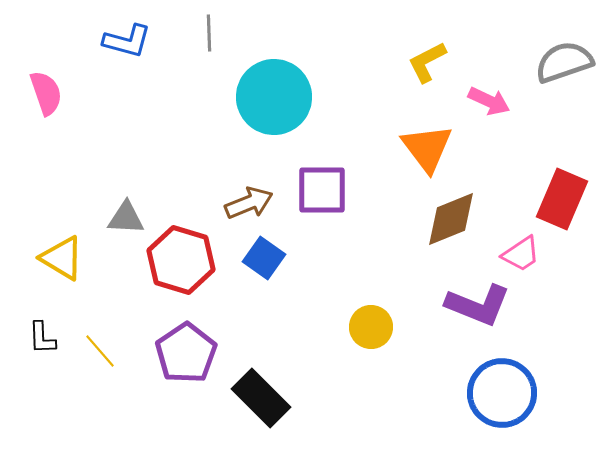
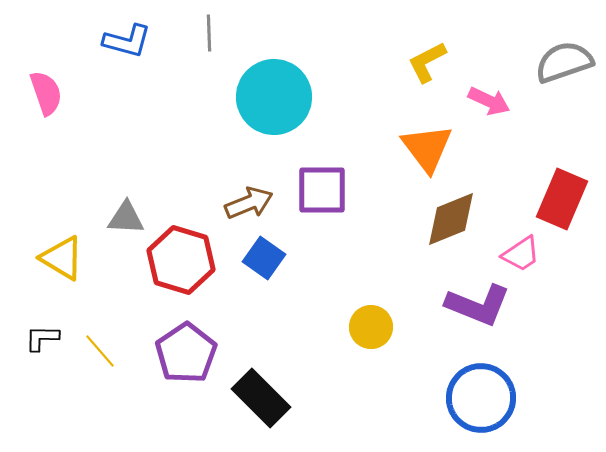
black L-shape: rotated 93 degrees clockwise
blue circle: moved 21 px left, 5 px down
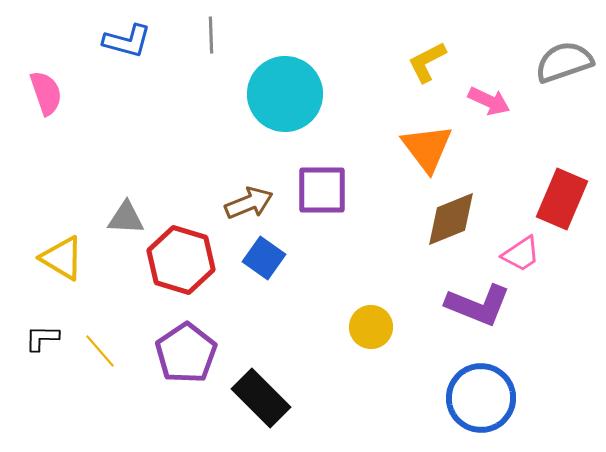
gray line: moved 2 px right, 2 px down
cyan circle: moved 11 px right, 3 px up
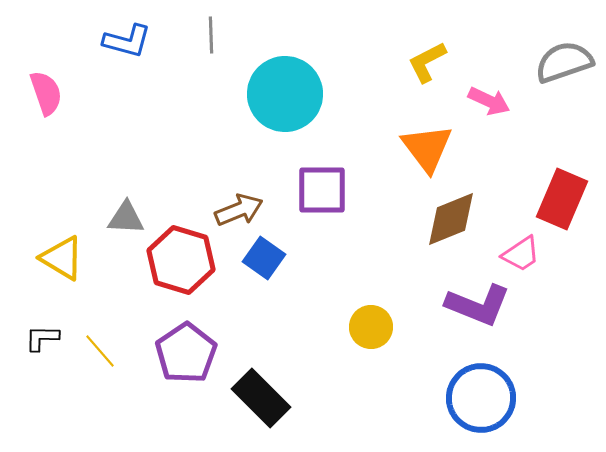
brown arrow: moved 10 px left, 7 px down
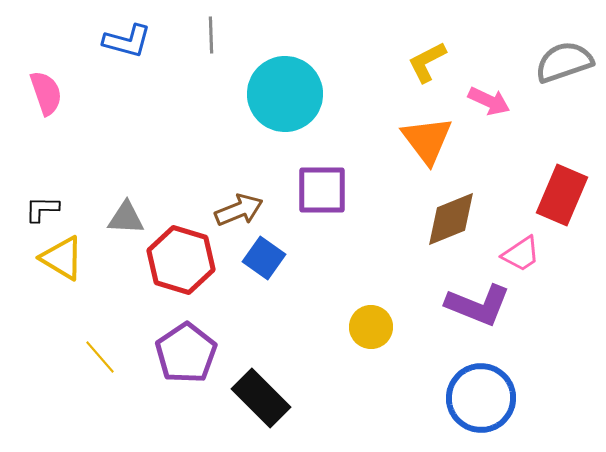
orange triangle: moved 8 px up
red rectangle: moved 4 px up
black L-shape: moved 129 px up
yellow line: moved 6 px down
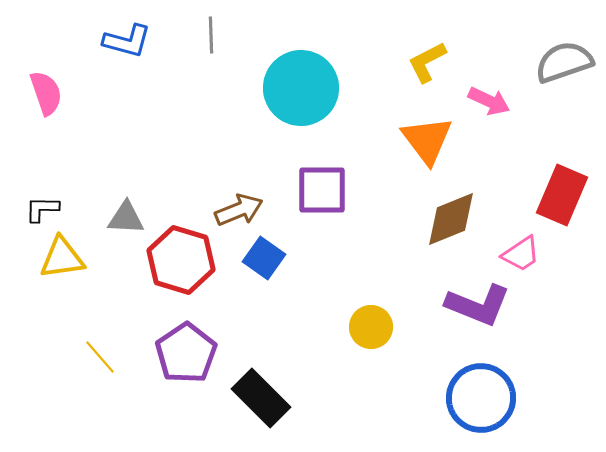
cyan circle: moved 16 px right, 6 px up
yellow triangle: rotated 39 degrees counterclockwise
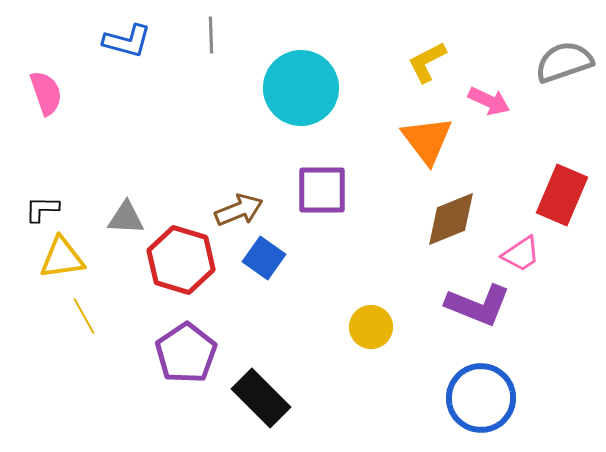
yellow line: moved 16 px left, 41 px up; rotated 12 degrees clockwise
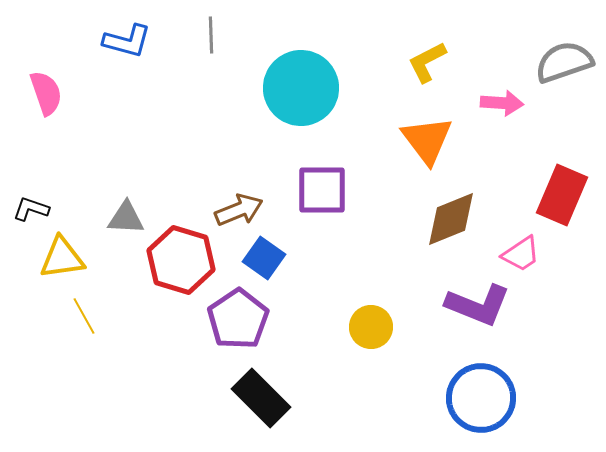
pink arrow: moved 13 px right, 2 px down; rotated 21 degrees counterclockwise
black L-shape: moved 11 px left; rotated 18 degrees clockwise
purple pentagon: moved 52 px right, 34 px up
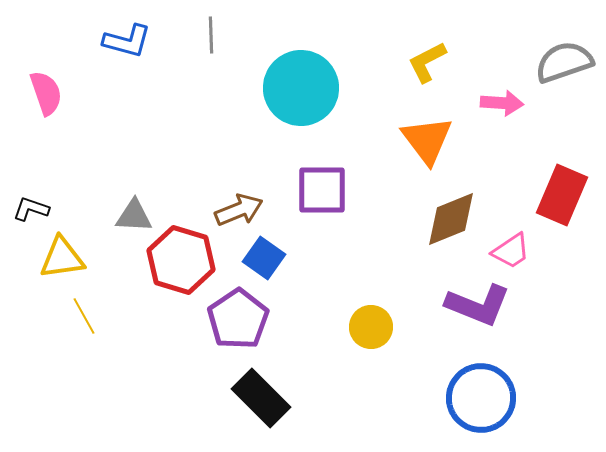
gray triangle: moved 8 px right, 2 px up
pink trapezoid: moved 10 px left, 3 px up
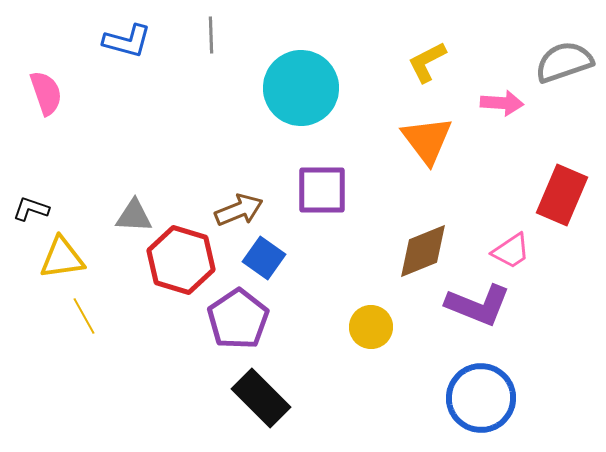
brown diamond: moved 28 px left, 32 px down
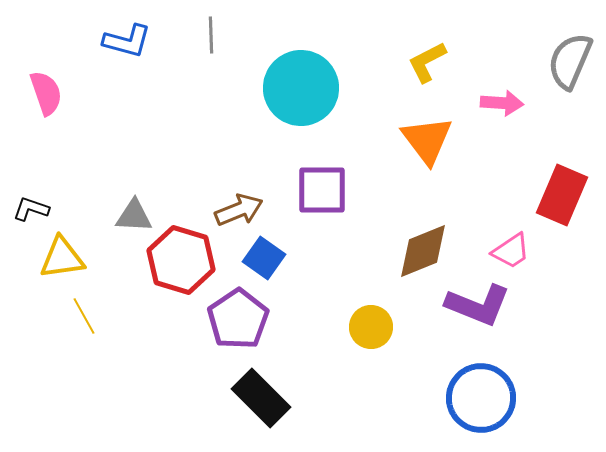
gray semicircle: moved 6 px right, 1 px up; rotated 48 degrees counterclockwise
